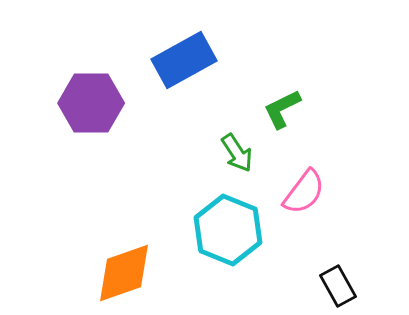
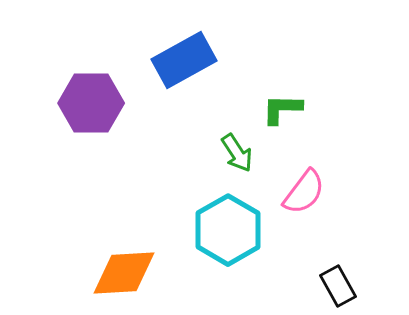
green L-shape: rotated 27 degrees clockwise
cyan hexagon: rotated 8 degrees clockwise
orange diamond: rotated 16 degrees clockwise
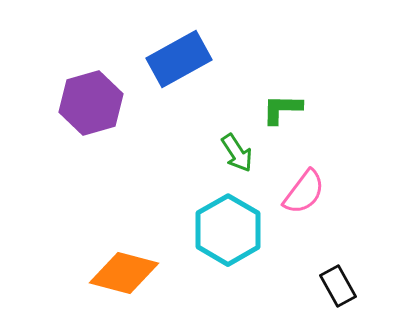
blue rectangle: moved 5 px left, 1 px up
purple hexagon: rotated 16 degrees counterclockwise
orange diamond: rotated 18 degrees clockwise
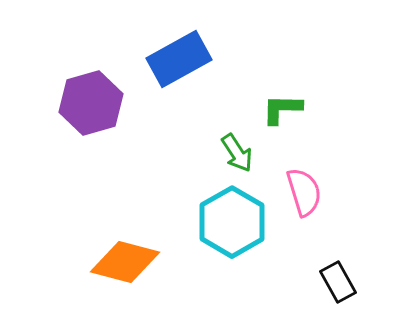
pink semicircle: rotated 54 degrees counterclockwise
cyan hexagon: moved 4 px right, 8 px up
orange diamond: moved 1 px right, 11 px up
black rectangle: moved 4 px up
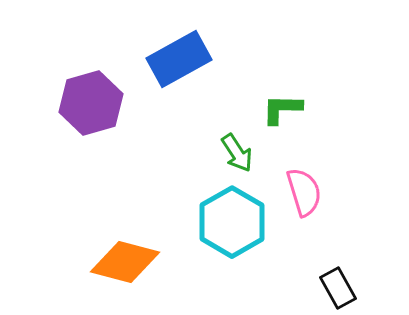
black rectangle: moved 6 px down
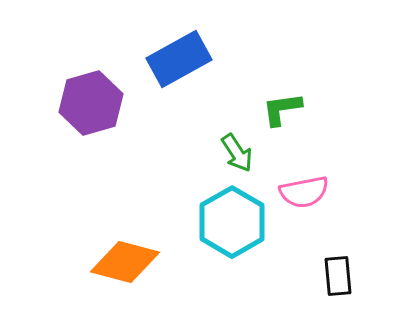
green L-shape: rotated 9 degrees counterclockwise
pink semicircle: rotated 96 degrees clockwise
black rectangle: moved 12 px up; rotated 24 degrees clockwise
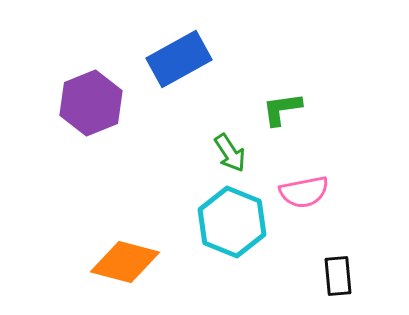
purple hexagon: rotated 6 degrees counterclockwise
green arrow: moved 7 px left
cyan hexagon: rotated 8 degrees counterclockwise
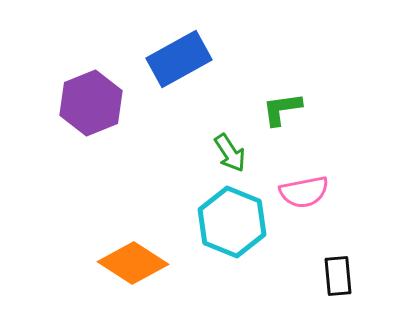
orange diamond: moved 8 px right, 1 px down; rotated 18 degrees clockwise
